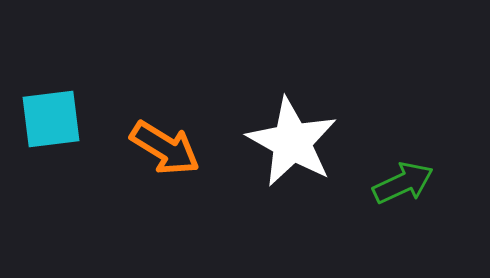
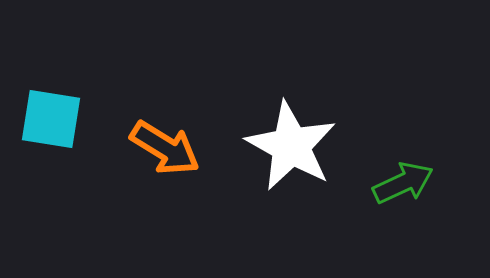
cyan square: rotated 16 degrees clockwise
white star: moved 1 px left, 4 px down
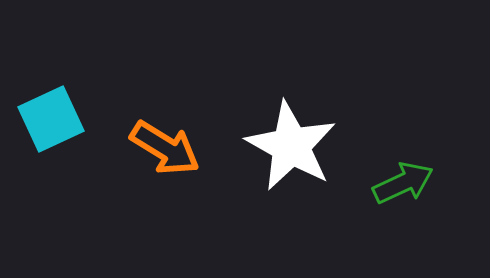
cyan square: rotated 34 degrees counterclockwise
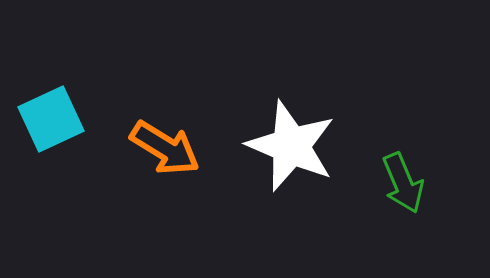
white star: rotated 6 degrees counterclockwise
green arrow: rotated 92 degrees clockwise
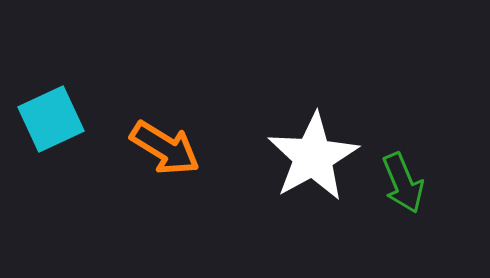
white star: moved 22 px right, 11 px down; rotated 20 degrees clockwise
